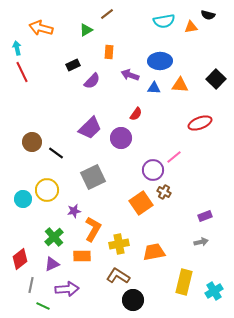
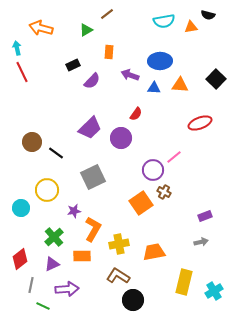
cyan circle at (23, 199): moved 2 px left, 9 px down
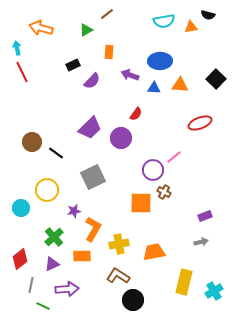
orange square at (141, 203): rotated 35 degrees clockwise
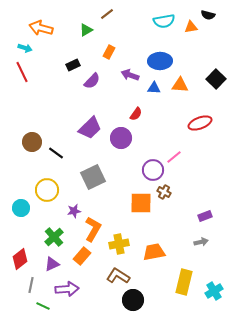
cyan arrow at (17, 48): moved 8 px right; rotated 120 degrees clockwise
orange rectangle at (109, 52): rotated 24 degrees clockwise
orange rectangle at (82, 256): rotated 48 degrees counterclockwise
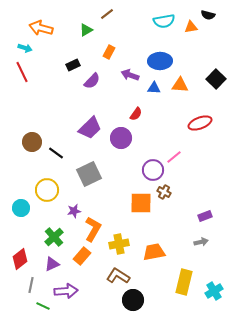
gray square at (93, 177): moved 4 px left, 3 px up
purple arrow at (67, 289): moved 1 px left, 2 px down
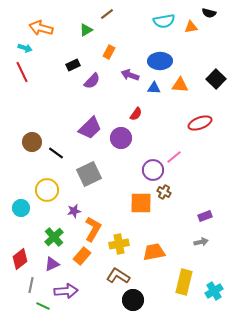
black semicircle at (208, 15): moved 1 px right, 2 px up
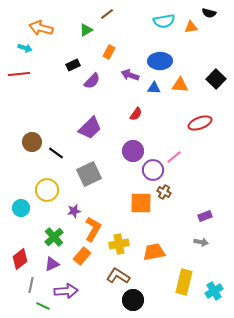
red line at (22, 72): moved 3 px left, 2 px down; rotated 70 degrees counterclockwise
purple circle at (121, 138): moved 12 px right, 13 px down
gray arrow at (201, 242): rotated 24 degrees clockwise
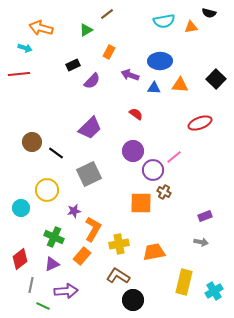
red semicircle at (136, 114): rotated 88 degrees counterclockwise
green cross at (54, 237): rotated 24 degrees counterclockwise
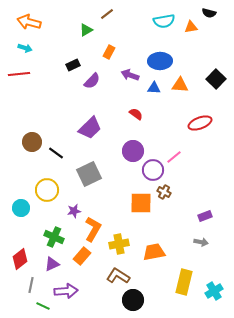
orange arrow at (41, 28): moved 12 px left, 6 px up
